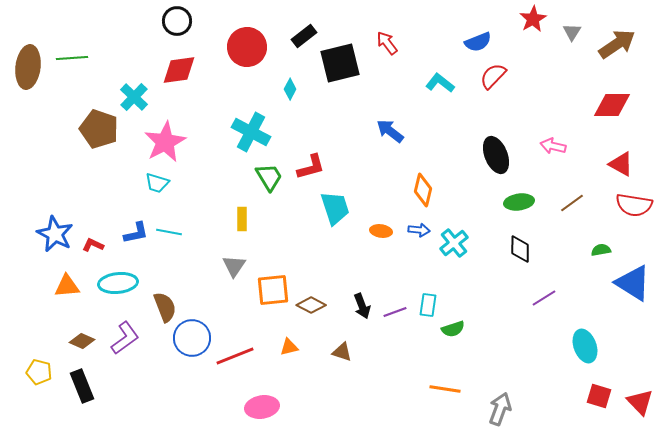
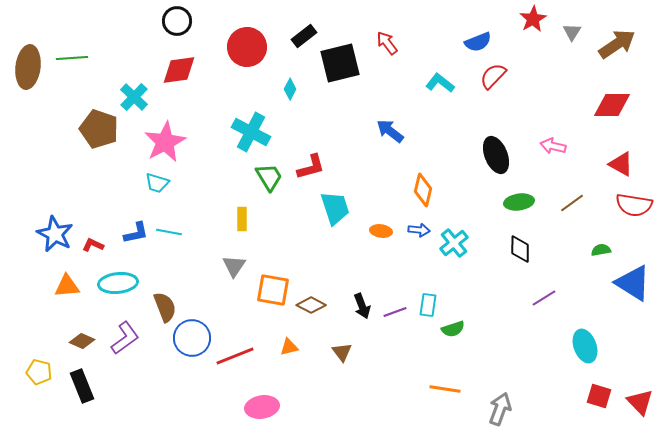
orange square at (273, 290): rotated 16 degrees clockwise
brown triangle at (342, 352): rotated 35 degrees clockwise
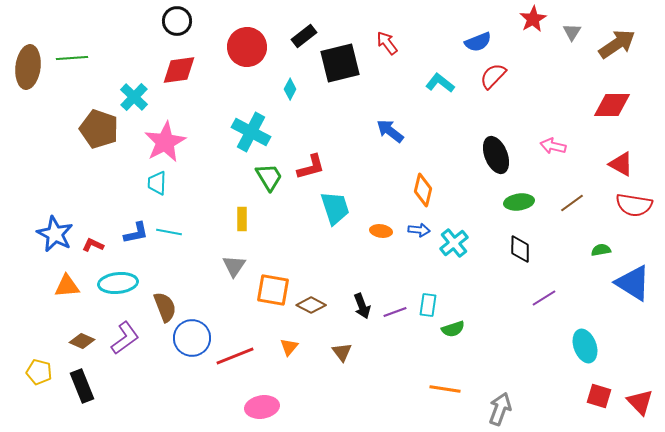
cyan trapezoid at (157, 183): rotated 75 degrees clockwise
orange triangle at (289, 347): rotated 36 degrees counterclockwise
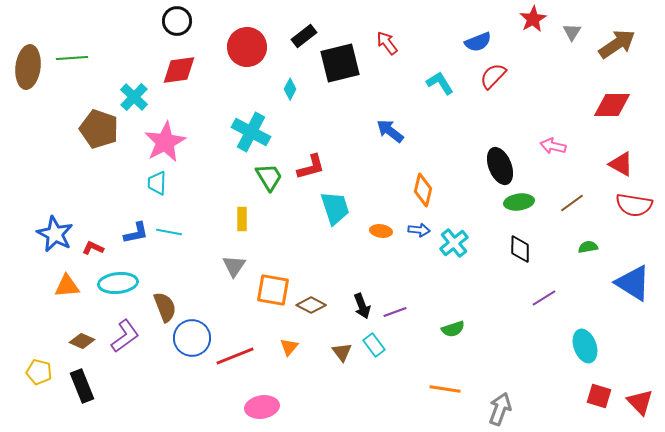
cyan L-shape at (440, 83): rotated 20 degrees clockwise
black ellipse at (496, 155): moved 4 px right, 11 px down
red L-shape at (93, 245): moved 3 px down
green semicircle at (601, 250): moved 13 px left, 3 px up
cyan rectangle at (428, 305): moved 54 px left, 40 px down; rotated 45 degrees counterclockwise
purple L-shape at (125, 338): moved 2 px up
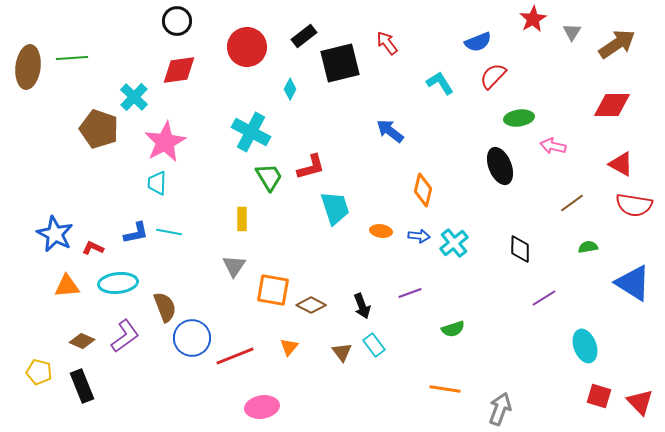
green ellipse at (519, 202): moved 84 px up
blue arrow at (419, 230): moved 6 px down
purple line at (395, 312): moved 15 px right, 19 px up
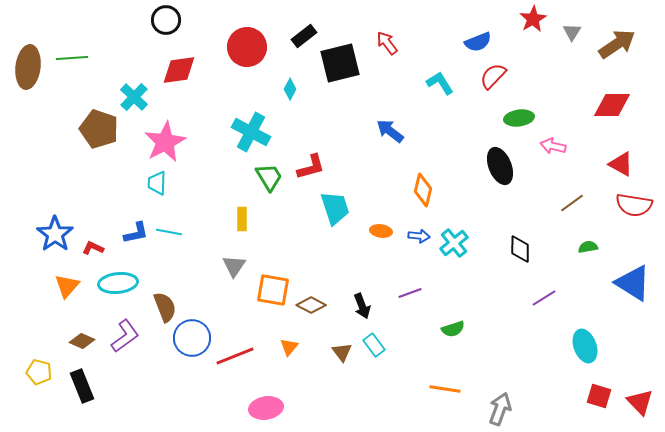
black circle at (177, 21): moved 11 px left, 1 px up
blue star at (55, 234): rotated 9 degrees clockwise
orange triangle at (67, 286): rotated 44 degrees counterclockwise
pink ellipse at (262, 407): moved 4 px right, 1 px down
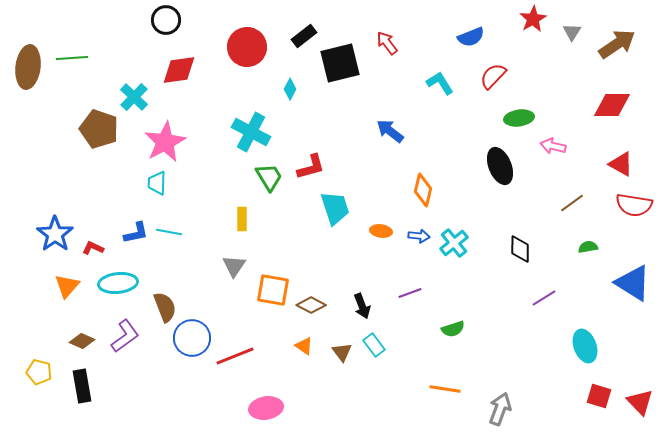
blue semicircle at (478, 42): moved 7 px left, 5 px up
orange triangle at (289, 347): moved 15 px right, 1 px up; rotated 36 degrees counterclockwise
black rectangle at (82, 386): rotated 12 degrees clockwise
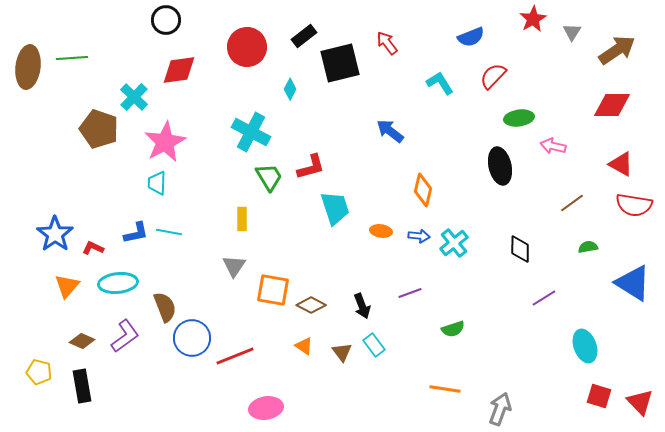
brown arrow at (617, 44): moved 6 px down
black ellipse at (500, 166): rotated 9 degrees clockwise
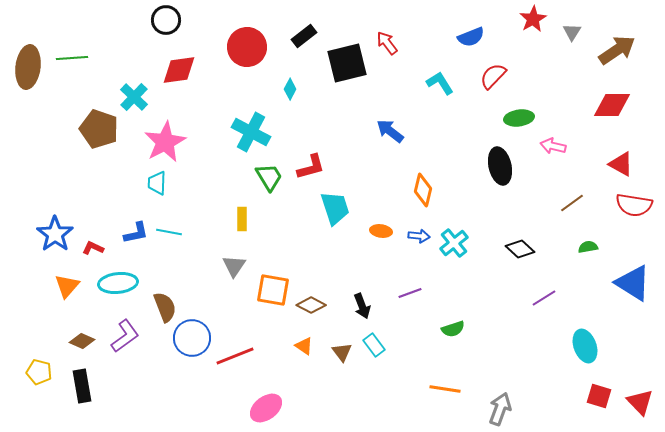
black square at (340, 63): moved 7 px right
black diamond at (520, 249): rotated 48 degrees counterclockwise
pink ellipse at (266, 408): rotated 28 degrees counterclockwise
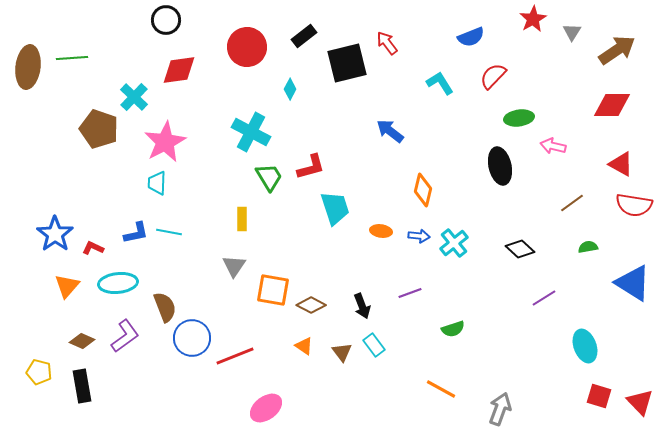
orange line at (445, 389): moved 4 px left; rotated 20 degrees clockwise
